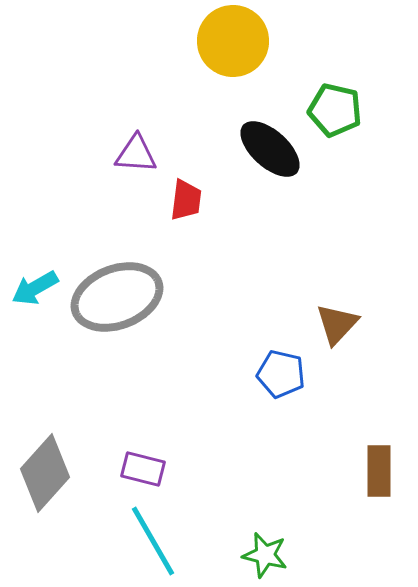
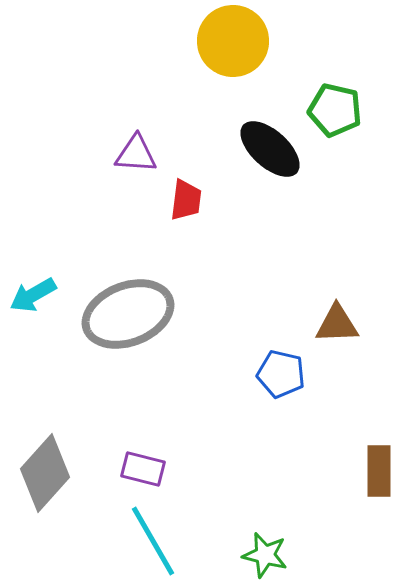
cyan arrow: moved 2 px left, 7 px down
gray ellipse: moved 11 px right, 17 px down
brown triangle: rotated 45 degrees clockwise
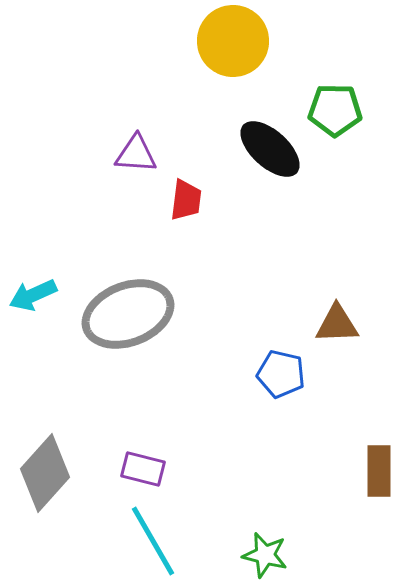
green pentagon: rotated 12 degrees counterclockwise
cyan arrow: rotated 6 degrees clockwise
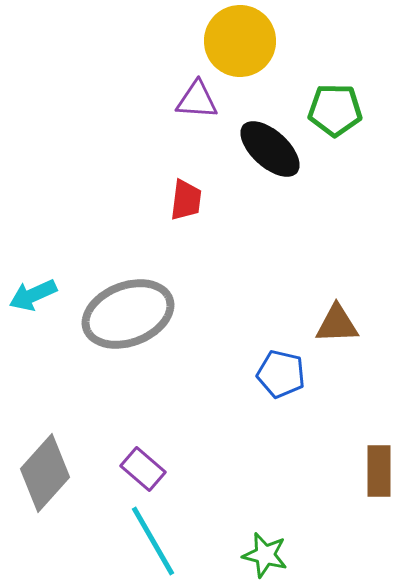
yellow circle: moved 7 px right
purple triangle: moved 61 px right, 54 px up
purple rectangle: rotated 27 degrees clockwise
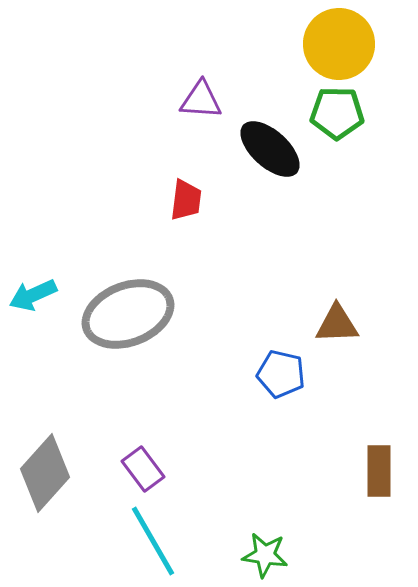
yellow circle: moved 99 px right, 3 px down
purple triangle: moved 4 px right
green pentagon: moved 2 px right, 3 px down
purple rectangle: rotated 12 degrees clockwise
green star: rotated 6 degrees counterclockwise
